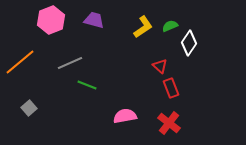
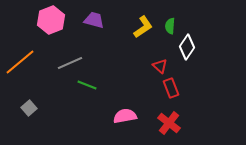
green semicircle: rotated 63 degrees counterclockwise
white diamond: moved 2 px left, 4 px down
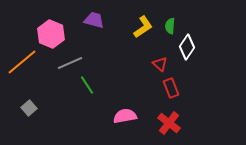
pink hexagon: moved 14 px down; rotated 16 degrees counterclockwise
orange line: moved 2 px right
red triangle: moved 2 px up
green line: rotated 36 degrees clockwise
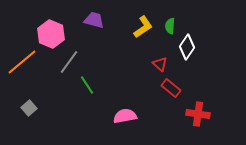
gray line: moved 1 px left, 1 px up; rotated 30 degrees counterclockwise
red rectangle: rotated 30 degrees counterclockwise
red cross: moved 29 px right, 9 px up; rotated 30 degrees counterclockwise
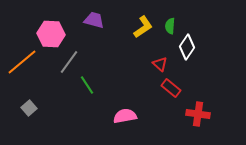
pink hexagon: rotated 20 degrees counterclockwise
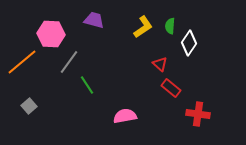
white diamond: moved 2 px right, 4 px up
gray square: moved 2 px up
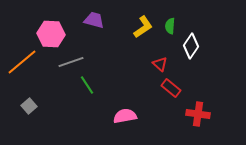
white diamond: moved 2 px right, 3 px down
gray line: moved 2 px right; rotated 35 degrees clockwise
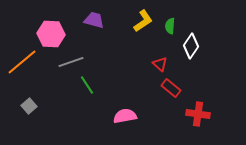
yellow L-shape: moved 6 px up
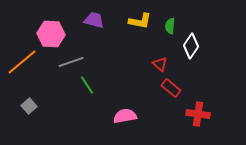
yellow L-shape: moved 3 px left; rotated 45 degrees clockwise
